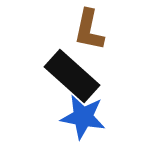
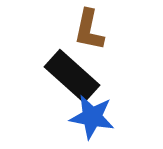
blue star: moved 9 px right
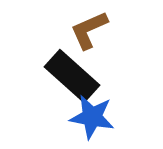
brown L-shape: rotated 54 degrees clockwise
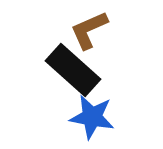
black rectangle: moved 1 px right, 6 px up
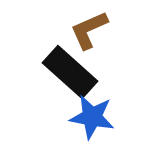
black rectangle: moved 3 px left, 2 px down
